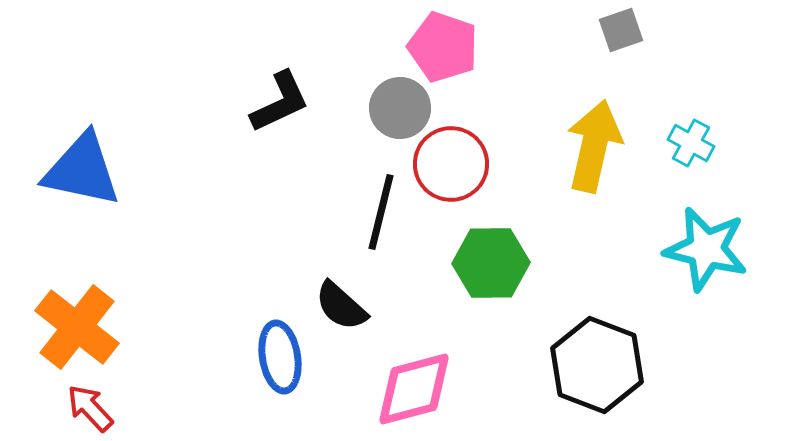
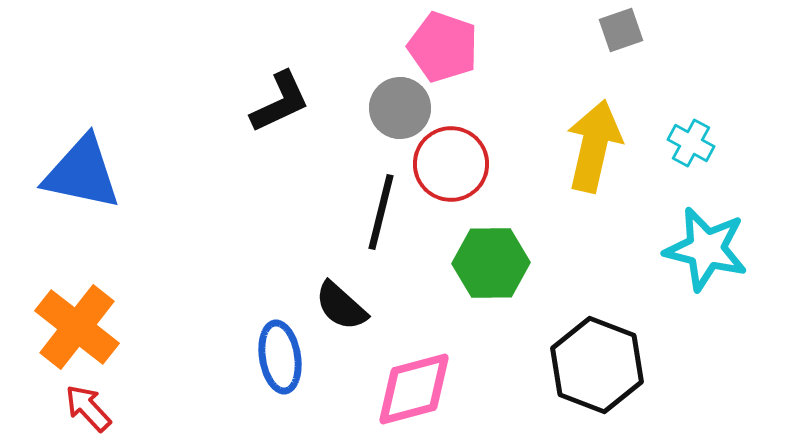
blue triangle: moved 3 px down
red arrow: moved 2 px left
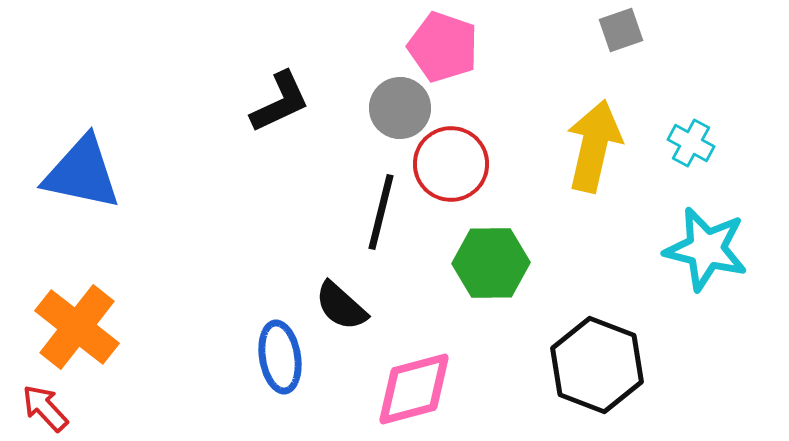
red arrow: moved 43 px left
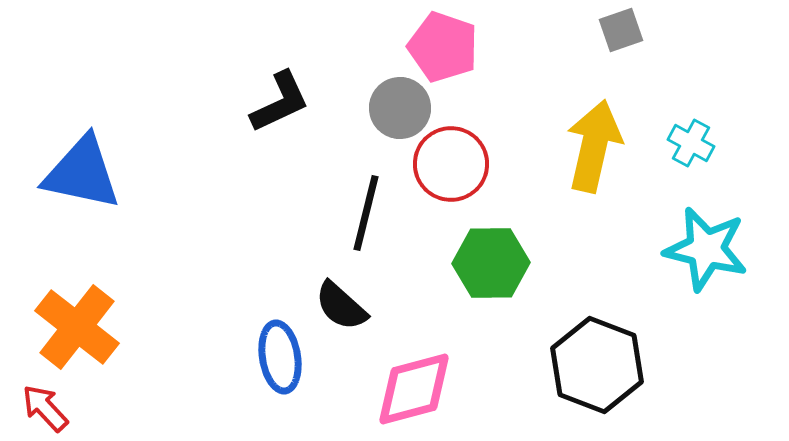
black line: moved 15 px left, 1 px down
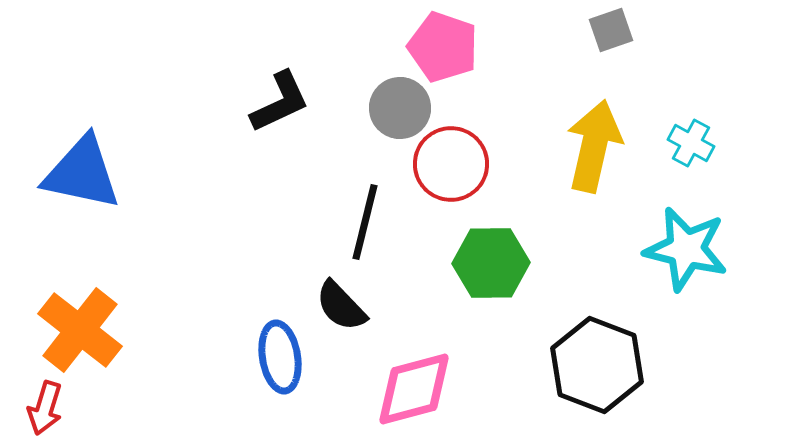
gray square: moved 10 px left
black line: moved 1 px left, 9 px down
cyan star: moved 20 px left
black semicircle: rotated 4 degrees clockwise
orange cross: moved 3 px right, 3 px down
red arrow: rotated 120 degrees counterclockwise
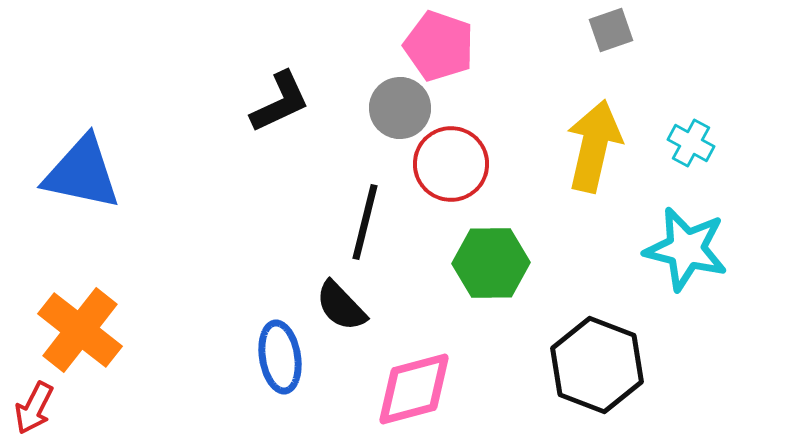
pink pentagon: moved 4 px left, 1 px up
red arrow: moved 11 px left; rotated 10 degrees clockwise
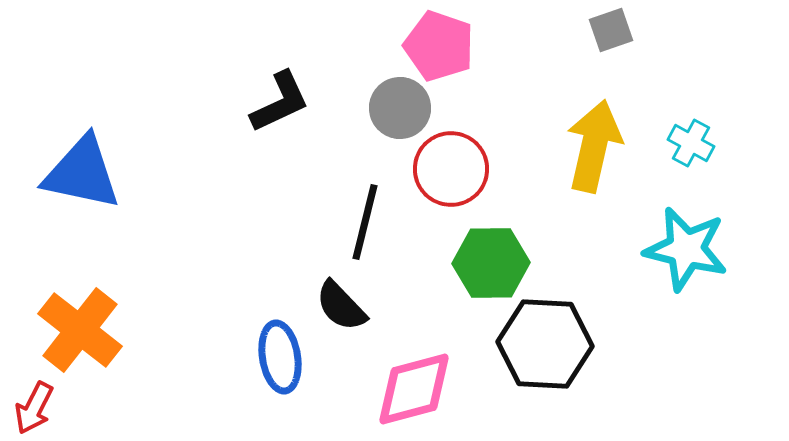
red circle: moved 5 px down
black hexagon: moved 52 px left, 21 px up; rotated 18 degrees counterclockwise
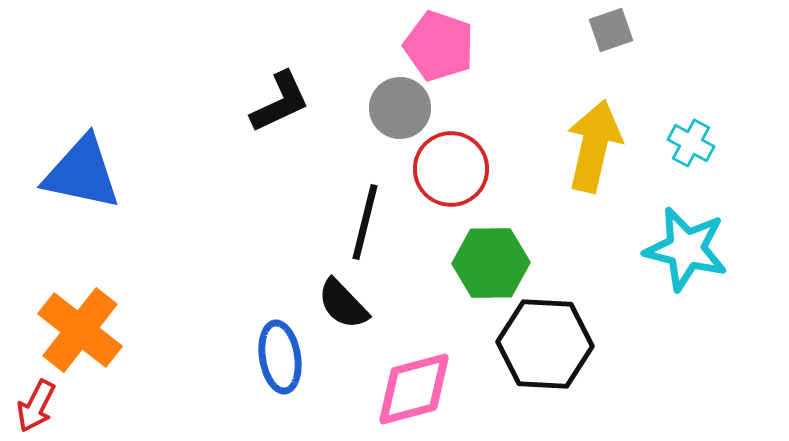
black semicircle: moved 2 px right, 2 px up
red arrow: moved 2 px right, 2 px up
